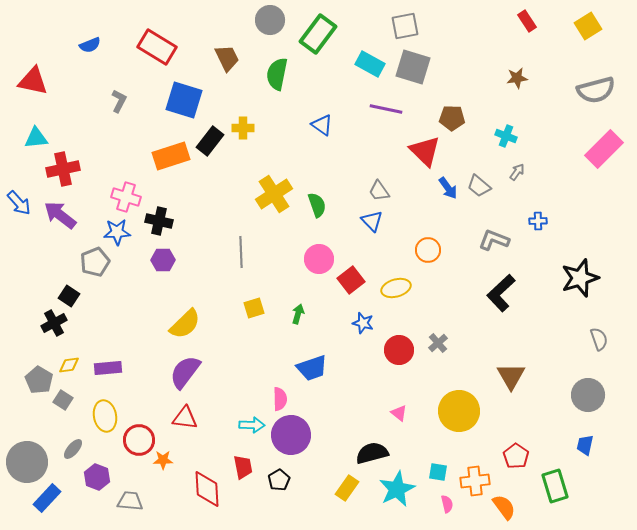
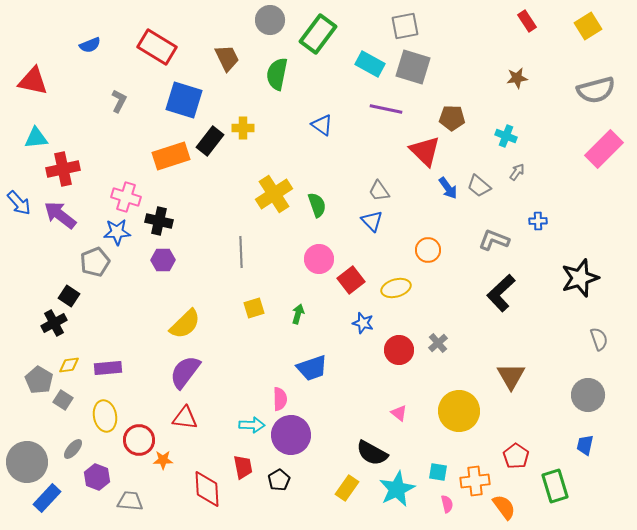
black semicircle at (372, 453): rotated 136 degrees counterclockwise
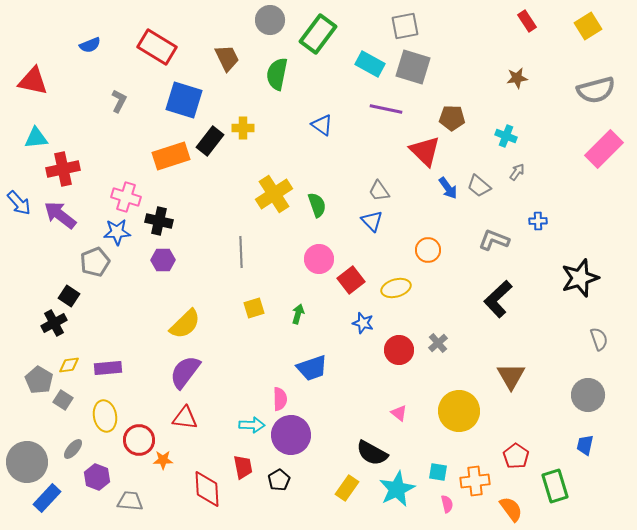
black L-shape at (501, 293): moved 3 px left, 6 px down
orange semicircle at (504, 507): moved 7 px right, 2 px down
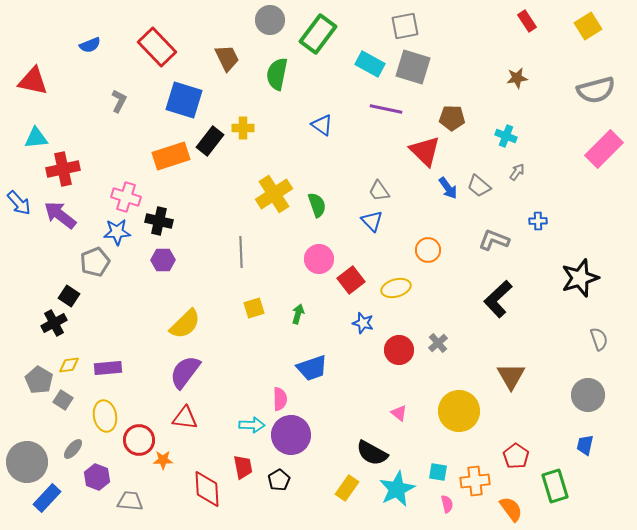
red rectangle at (157, 47): rotated 15 degrees clockwise
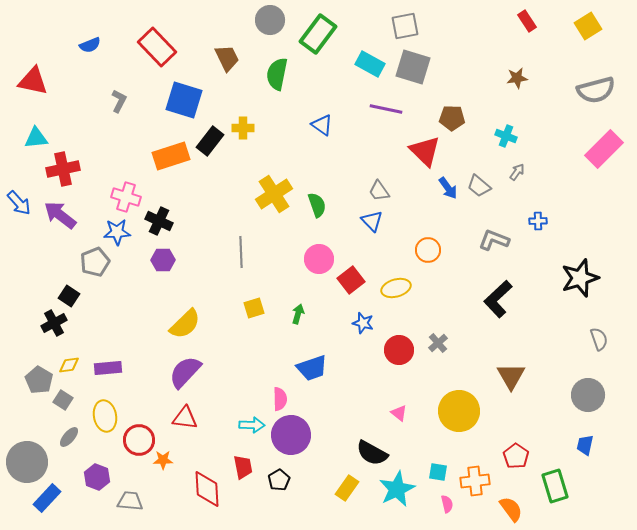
black cross at (159, 221): rotated 12 degrees clockwise
purple semicircle at (185, 372): rotated 6 degrees clockwise
gray ellipse at (73, 449): moved 4 px left, 12 px up
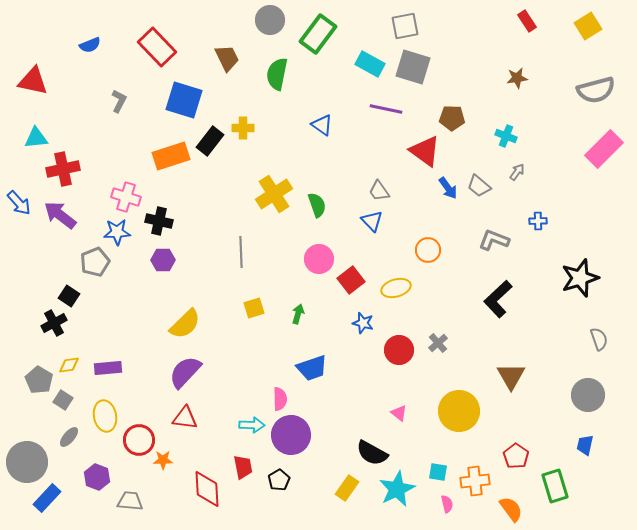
red triangle at (425, 151): rotated 8 degrees counterclockwise
black cross at (159, 221): rotated 12 degrees counterclockwise
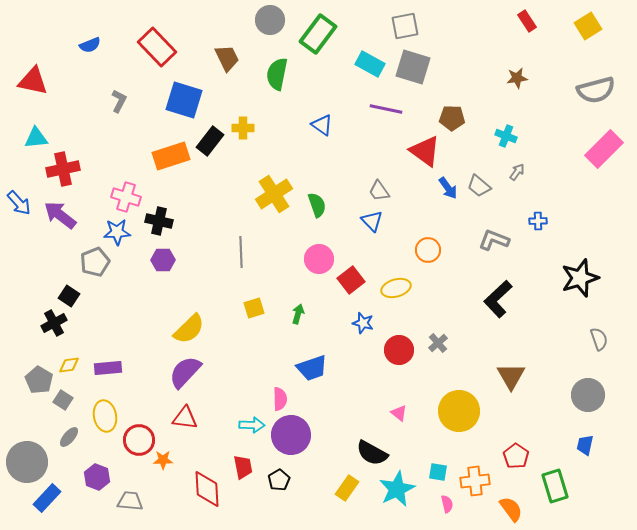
yellow semicircle at (185, 324): moved 4 px right, 5 px down
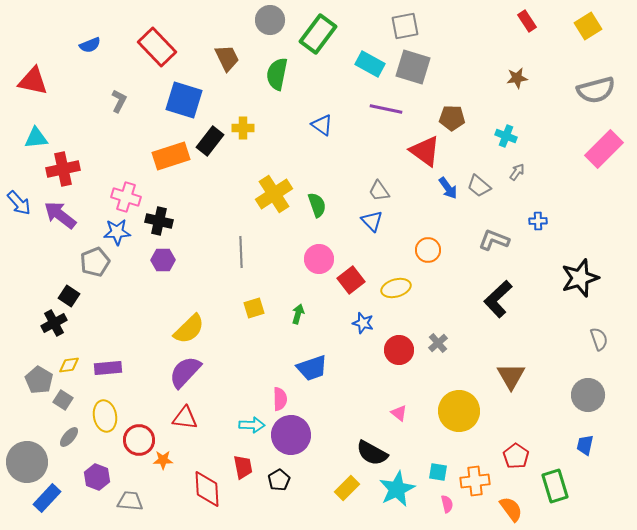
yellow rectangle at (347, 488): rotated 10 degrees clockwise
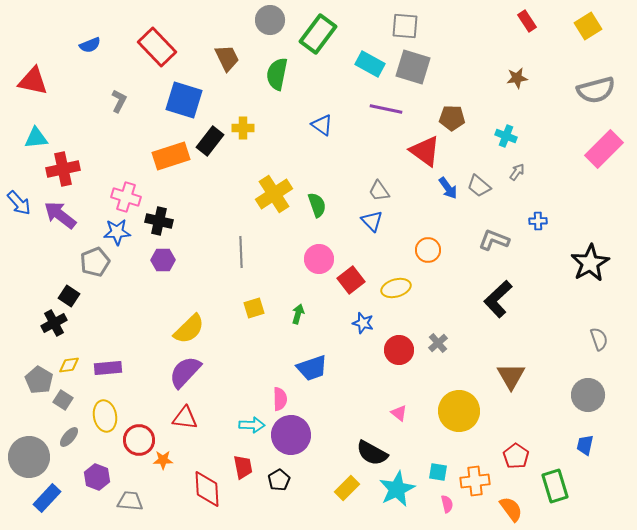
gray square at (405, 26): rotated 16 degrees clockwise
black star at (580, 278): moved 10 px right, 15 px up; rotated 12 degrees counterclockwise
gray circle at (27, 462): moved 2 px right, 5 px up
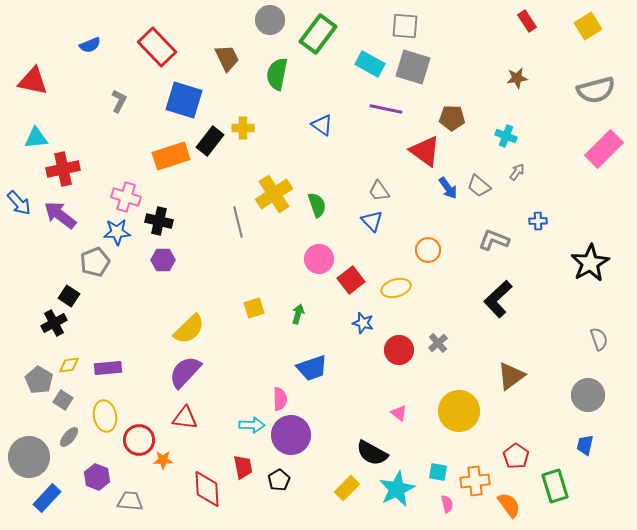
gray line at (241, 252): moved 3 px left, 30 px up; rotated 12 degrees counterclockwise
brown triangle at (511, 376): rotated 24 degrees clockwise
orange semicircle at (511, 509): moved 2 px left, 4 px up
